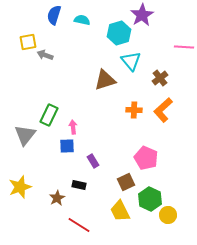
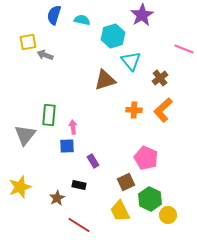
cyan hexagon: moved 6 px left, 3 px down
pink line: moved 2 px down; rotated 18 degrees clockwise
green rectangle: rotated 20 degrees counterclockwise
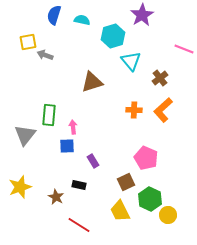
brown triangle: moved 13 px left, 2 px down
brown star: moved 1 px left, 1 px up; rotated 14 degrees counterclockwise
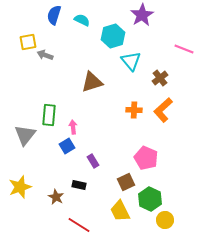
cyan semicircle: rotated 14 degrees clockwise
blue square: rotated 28 degrees counterclockwise
yellow circle: moved 3 px left, 5 px down
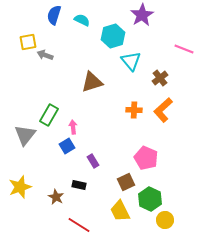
green rectangle: rotated 25 degrees clockwise
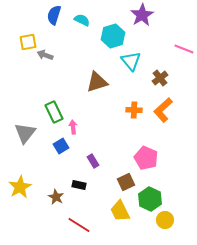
brown triangle: moved 5 px right
green rectangle: moved 5 px right, 3 px up; rotated 55 degrees counterclockwise
gray triangle: moved 2 px up
blue square: moved 6 px left
yellow star: rotated 10 degrees counterclockwise
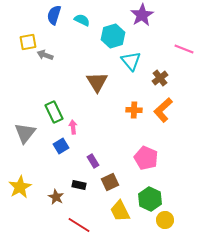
brown triangle: rotated 45 degrees counterclockwise
brown square: moved 16 px left
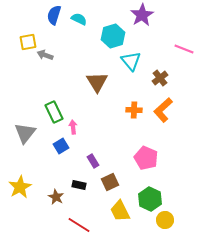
cyan semicircle: moved 3 px left, 1 px up
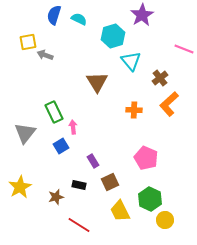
orange L-shape: moved 6 px right, 6 px up
brown star: rotated 28 degrees clockwise
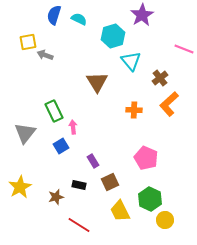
green rectangle: moved 1 px up
